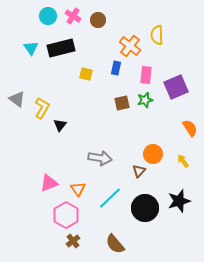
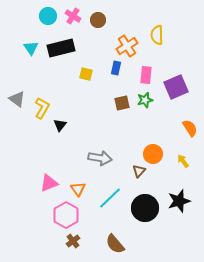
orange cross: moved 3 px left; rotated 20 degrees clockwise
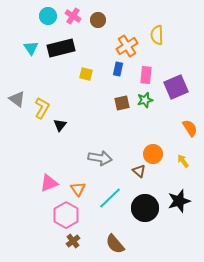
blue rectangle: moved 2 px right, 1 px down
brown triangle: rotated 32 degrees counterclockwise
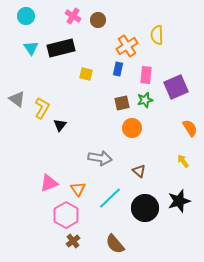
cyan circle: moved 22 px left
orange circle: moved 21 px left, 26 px up
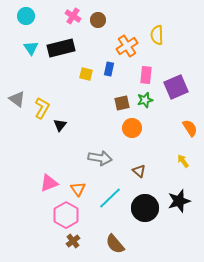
blue rectangle: moved 9 px left
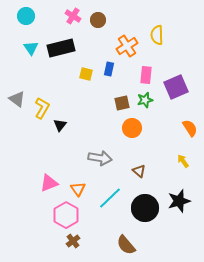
brown semicircle: moved 11 px right, 1 px down
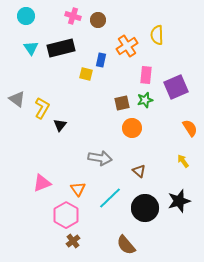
pink cross: rotated 14 degrees counterclockwise
blue rectangle: moved 8 px left, 9 px up
pink triangle: moved 7 px left
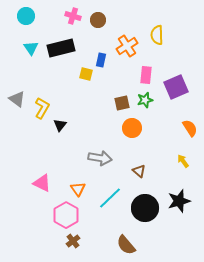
pink triangle: rotated 48 degrees clockwise
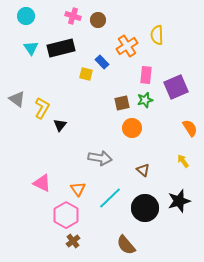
blue rectangle: moved 1 px right, 2 px down; rotated 56 degrees counterclockwise
brown triangle: moved 4 px right, 1 px up
